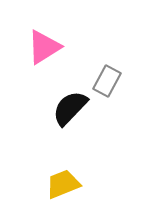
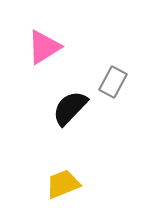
gray rectangle: moved 6 px right, 1 px down
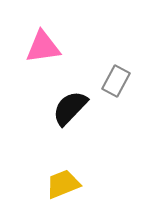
pink triangle: moved 1 px left; rotated 24 degrees clockwise
gray rectangle: moved 3 px right, 1 px up
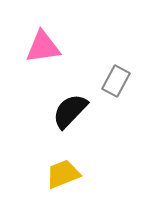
black semicircle: moved 3 px down
yellow trapezoid: moved 10 px up
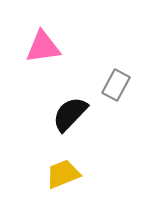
gray rectangle: moved 4 px down
black semicircle: moved 3 px down
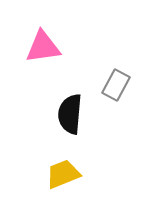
black semicircle: rotated 39 degrees counterclockwise
